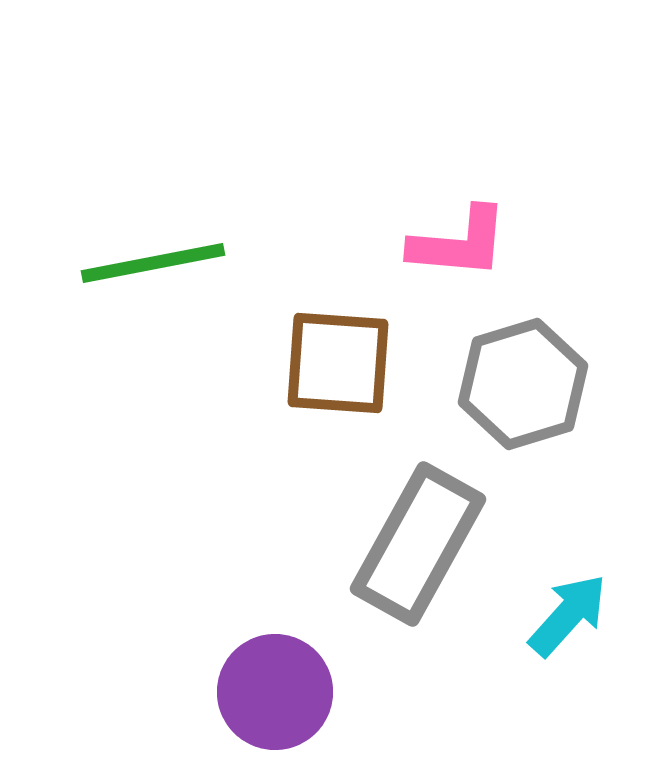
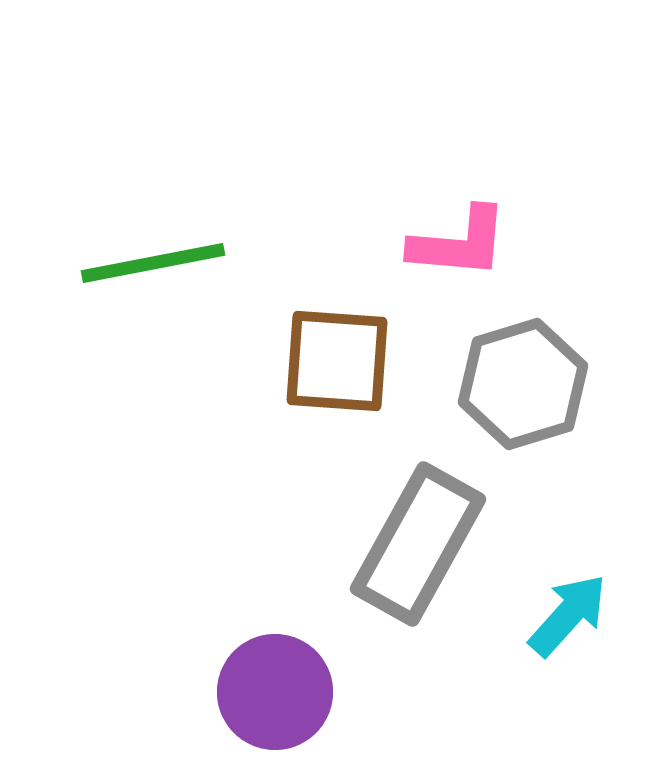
brown square: moved 1 px left, 2 px up
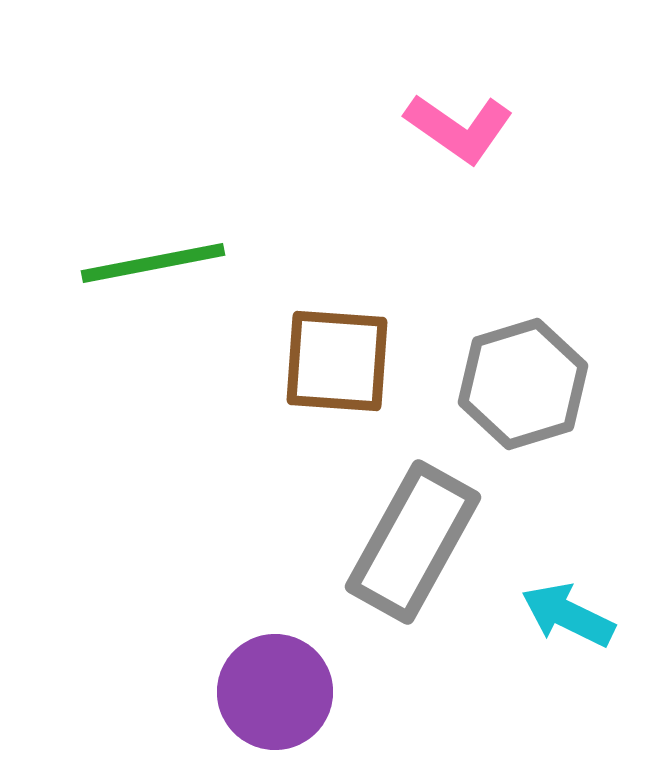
pink L-shape: moved 115 px up; rotated 30 degrees clockwise
gray rectangle: moved 5 px left, 2 px up
cyan arrow: rotated 106 degrees counterclockwise
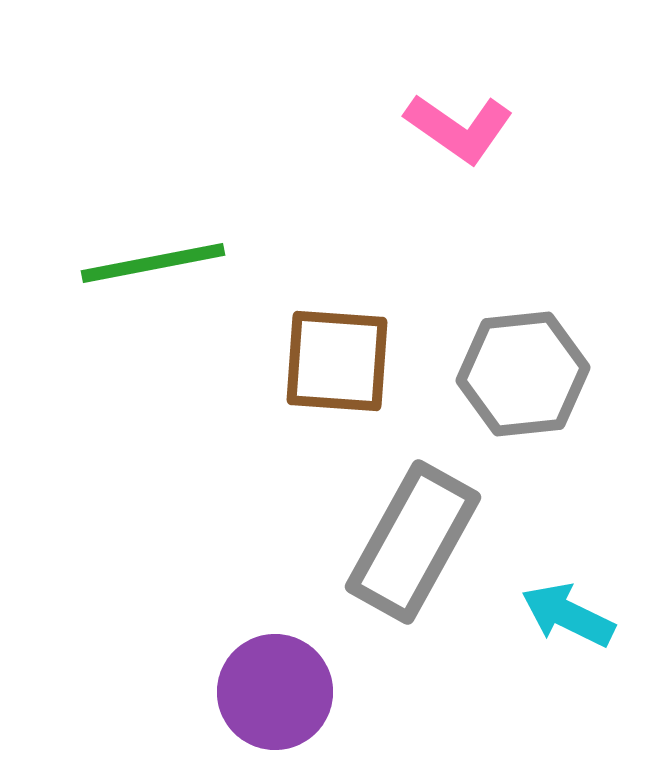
gray hexagon: moved 10 px up; rotated 11 degrees clockwise
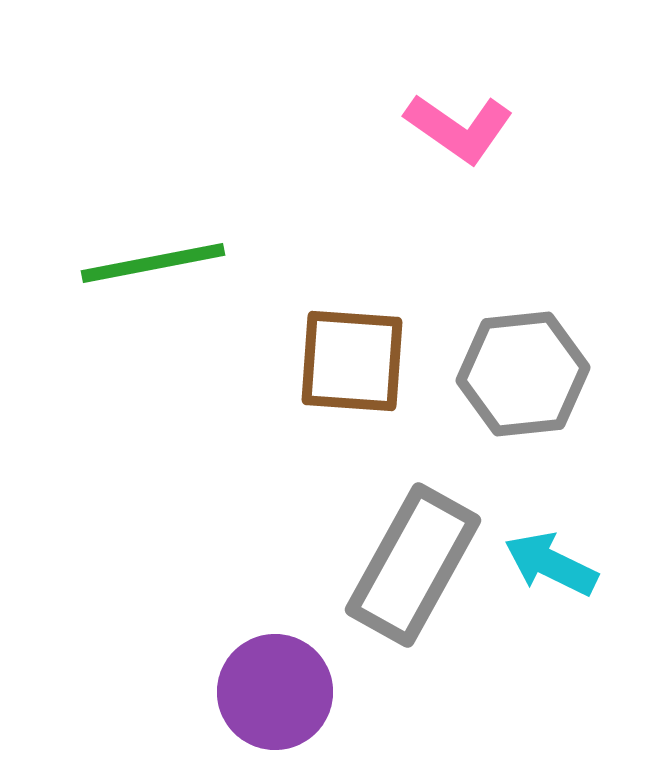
brown square: moved 15 px right
gray rectangle: moved 23 px down
cyan arrow: moved 17 px left, 51 px up
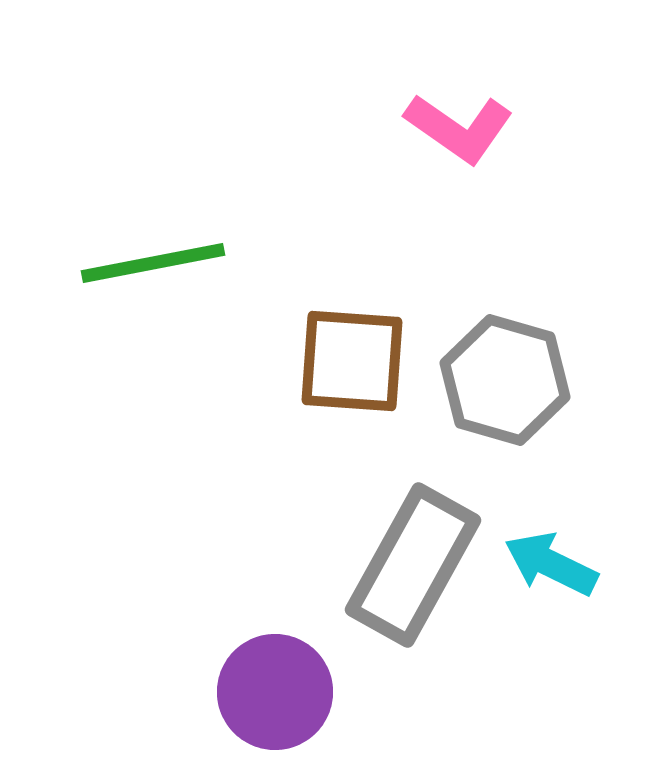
gray hexagon: moved 18 px left, 6 px down; rotated 22 degrees clockwise
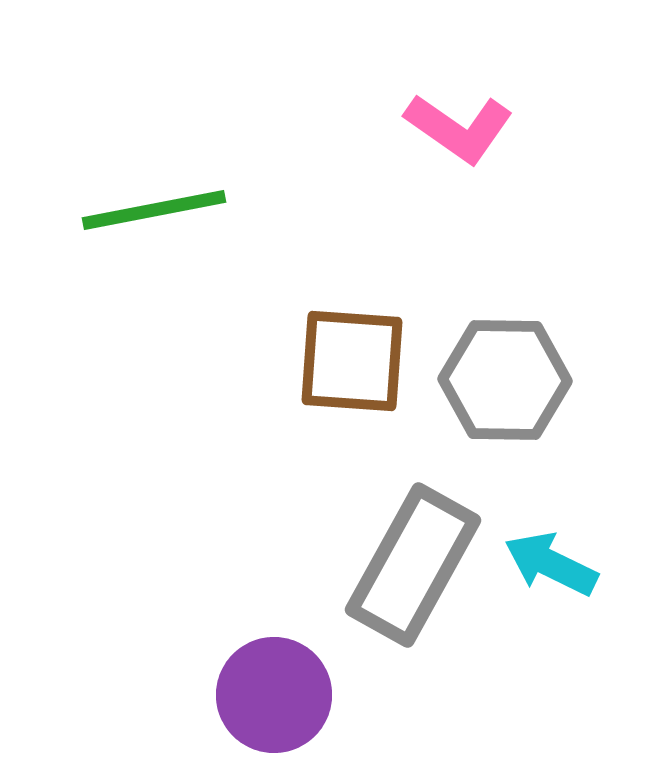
green line: moved 1 px right, 53 px up
gray hexagon: rotated 15 degrees counterclockwise
purple circle: moved 1 px left, 3 px down
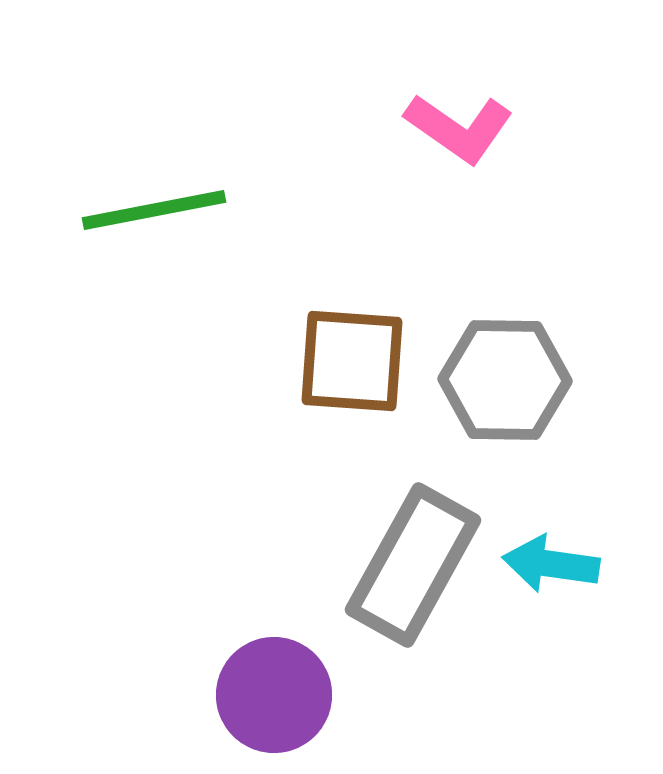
cyan arrow: rotated 18 degrees counterclockwise
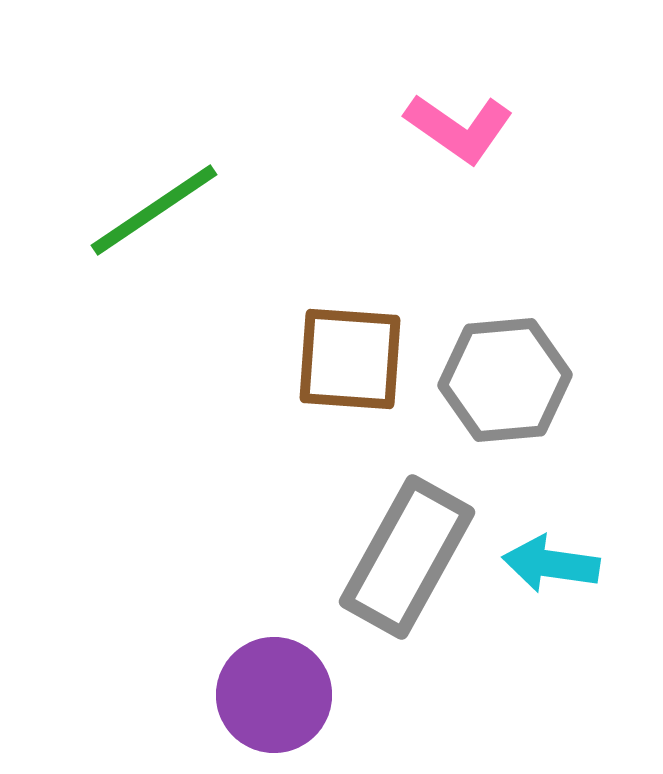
green line: rotated 23 degrees counterclockwise
brown square: moved 2 px left, 2 px up
gray hexagon: rotated 6 degrees counterclockwise
gray rectangle: moved 6 px left, 8 px up
